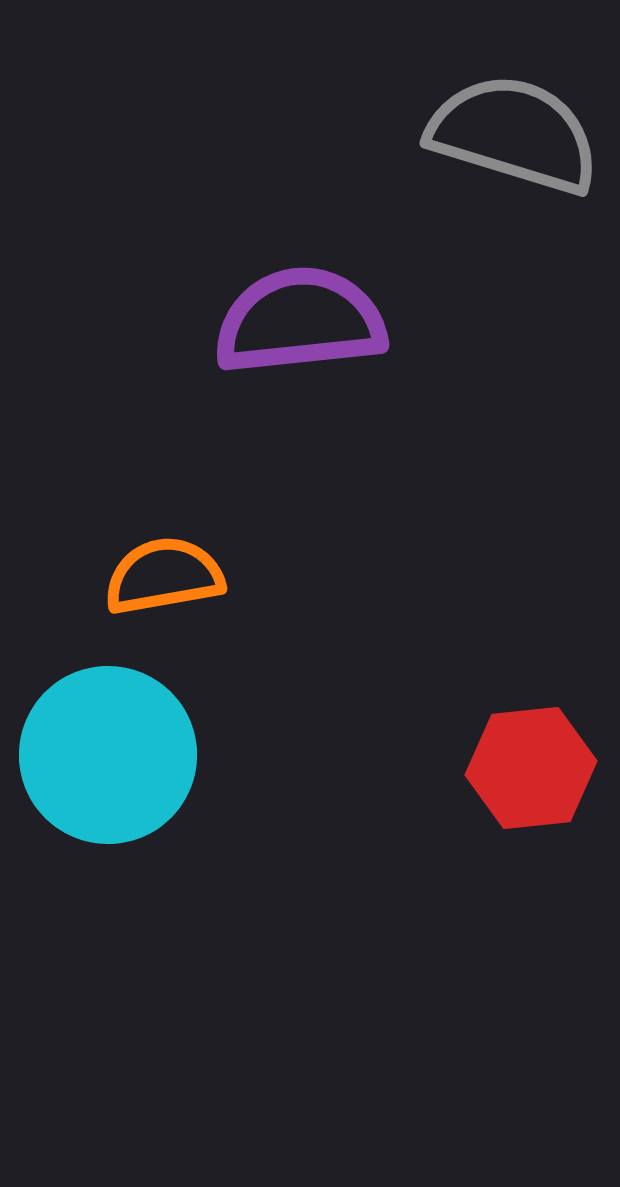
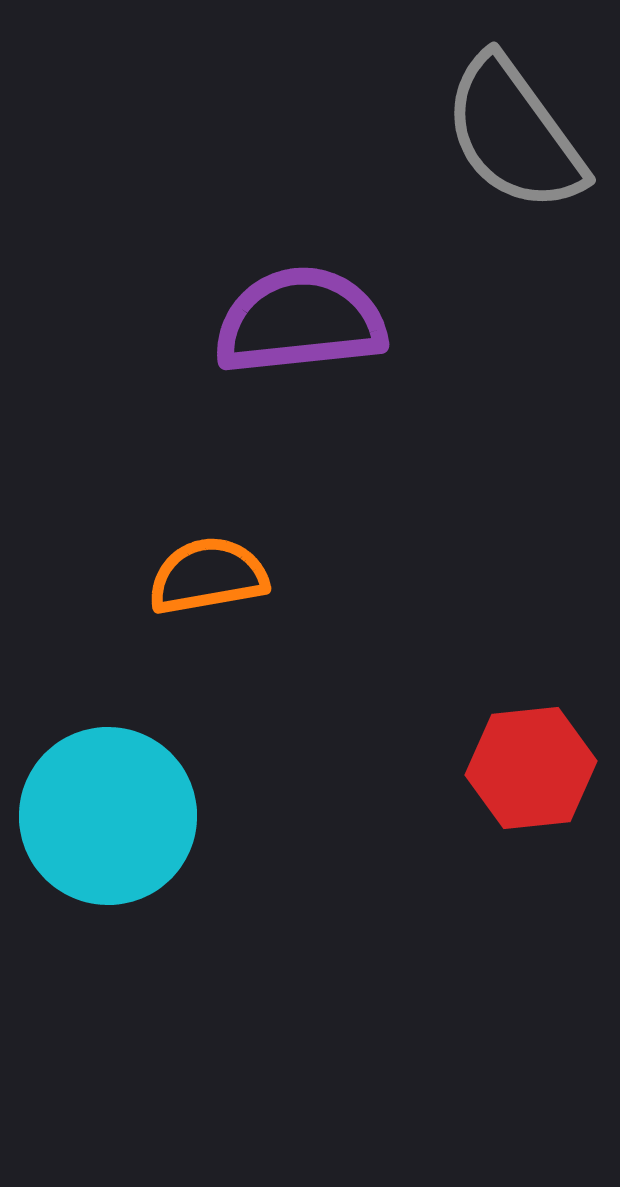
gray semicircle: rotated 143 degrees counterclockwise
orange semicircle: moved 44 px right
cyan circle: moved 61 px down
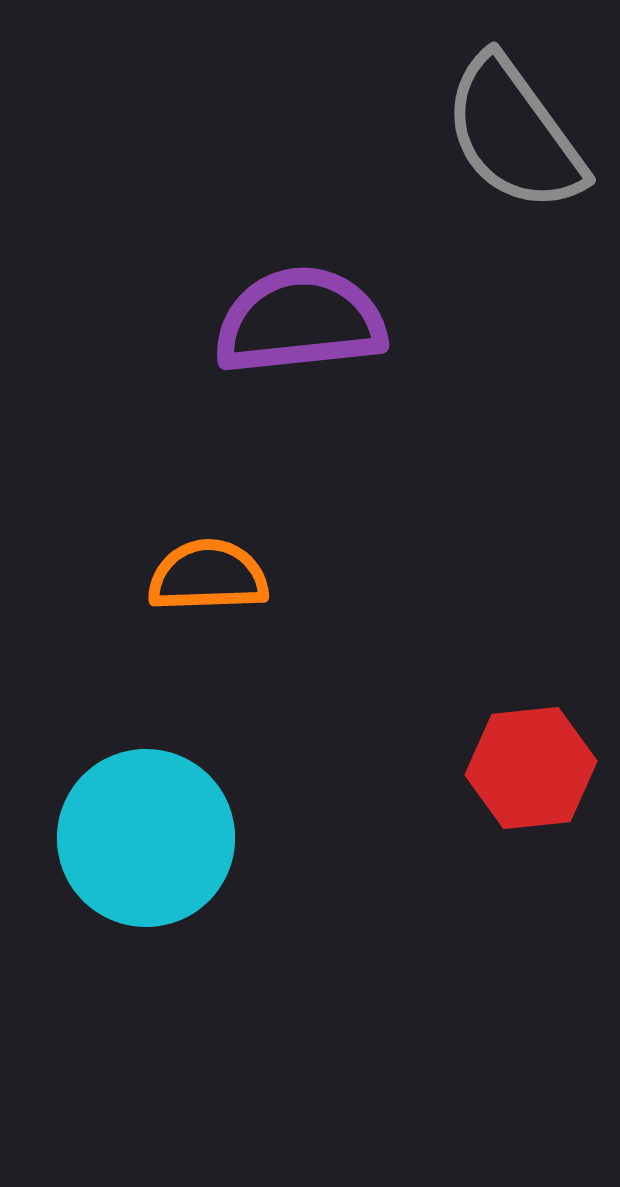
orange semicircle: rotated 8 degrees clockwise
cyan circle: moved 38 px right, 22 px down
